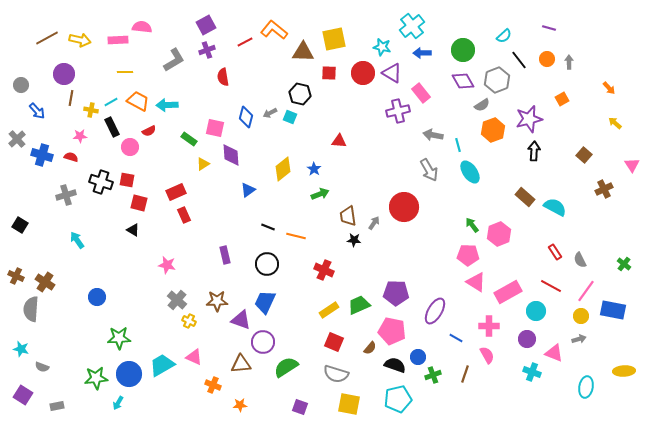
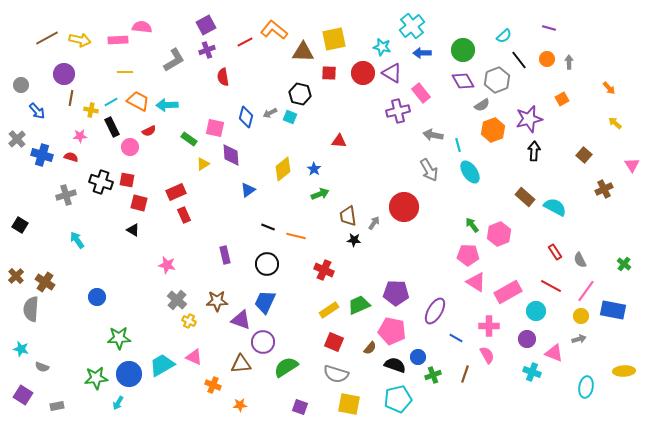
brown cross at (16, 276): rotated 21 degrees clockwise
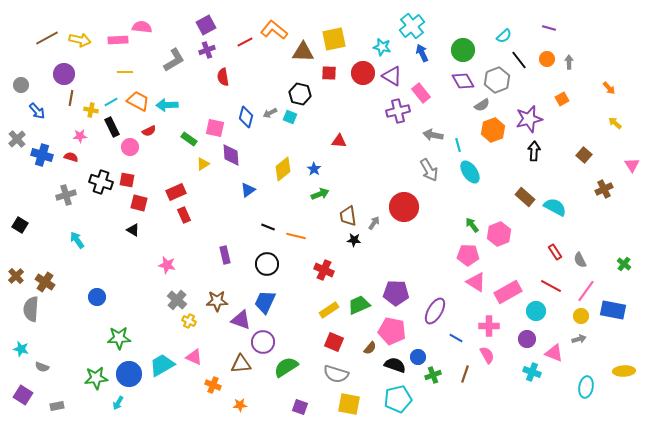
blue arrow at (422, 53): rotated 66 degrees clockwise
purple triangle at (392, 73): moved 3 px down
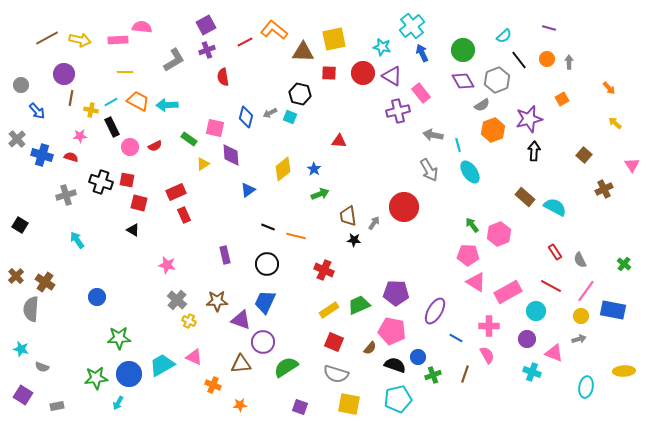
red semicircle at (149, 131): moved 6 px right, 15 px down
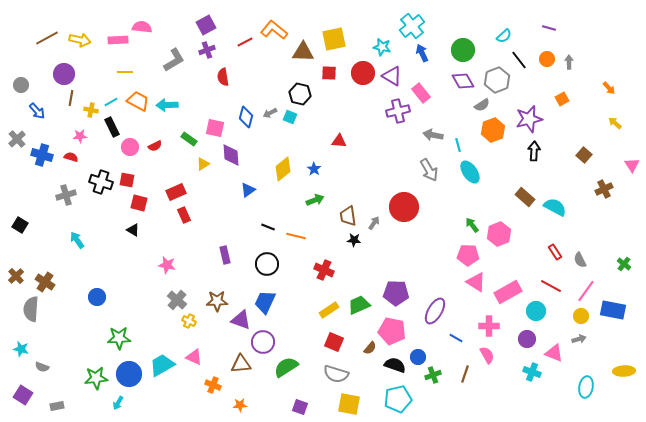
green arrow at (320, 194): moved 5 px left, 6 px down
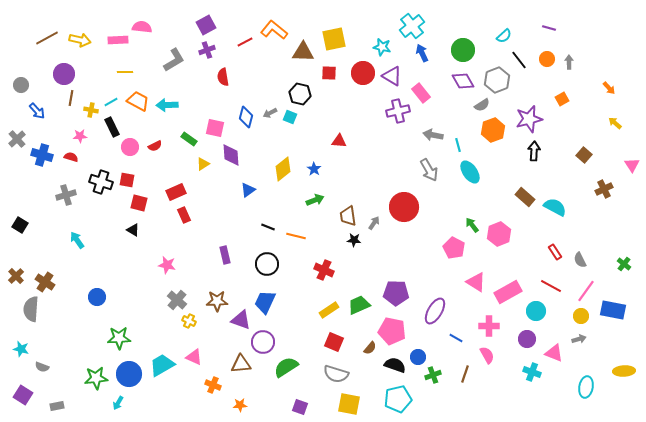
pink pentagon at (468, 255): moved 14 px left, 7 px up; rotated 25 degrees clockwise
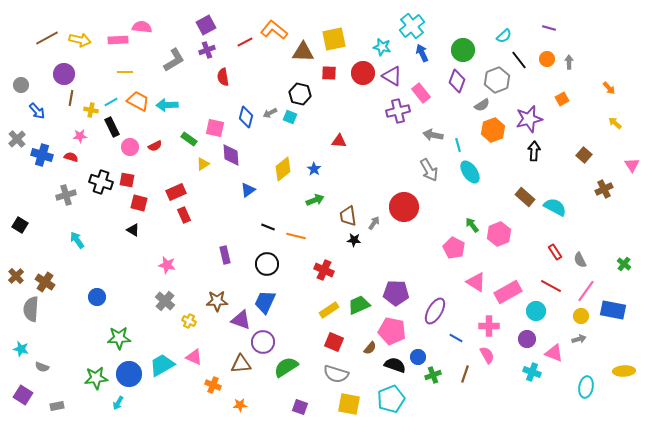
purple diamond at (463, 81): moved 6 px left; rotated 50 degrees clockwise
gray cross at (177, 300): moved 12 px left, 1 px down
cyan pentagon at (398, 399): moved 7 px left; rotated 8 degrees counterclockwise
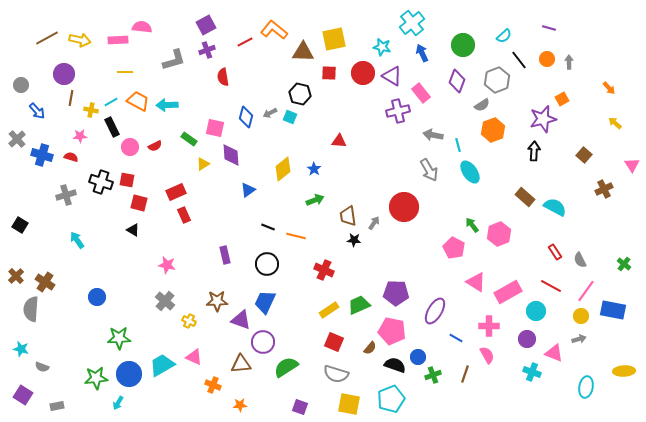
cyan cross at (412, 26): moved 3 px up
green circle at (463, 50): moved 5 px up
gray L-shape at (174, 60): rotated 15 degrees clockwise
purple star at (529, 119): moved 14 px right
